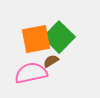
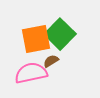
green square: moved 1 px right, 3 px up
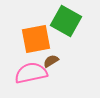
green square: moved 6 px right, 13 px up; rotated 16 degrees counterclockwise
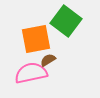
green square: rotated 8 degrees clockwise
brown semicircle: moved 3 px left, 1 px up
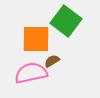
orange square: rotated 12 degrees clockwise
brown semicircle: moved 4 px right, 1 px down
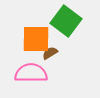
brown semicircle: moved 2 px left, 8 px up
pink semicircle: rotated 12 degrees clockwise
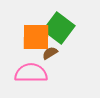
green square: moved 7 px left, 7 px down
orange square: moved 2 px up
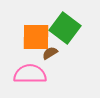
green square: moved 6 px right
pink semicircle: moved 1 px left, 1 px down
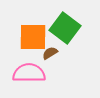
orange square: moved 3 px left
pink semicircle: moved 1 px left, 1 px up
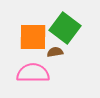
brown semicircle: moved 5 px right, 1 px up; rotated 21 degrees clockwise
pink semicircle: moved 4 px right
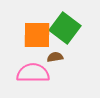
orange square: moved 4 px right, 2 px up
brown semicircle: moved 5 px down
